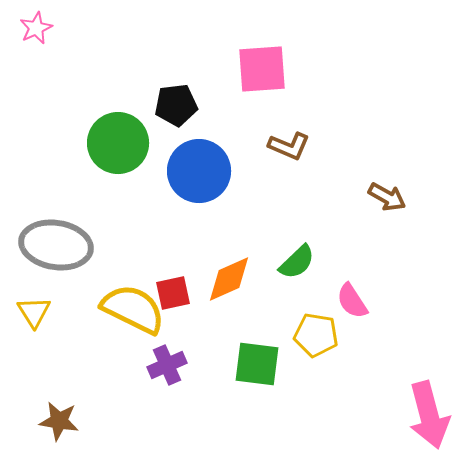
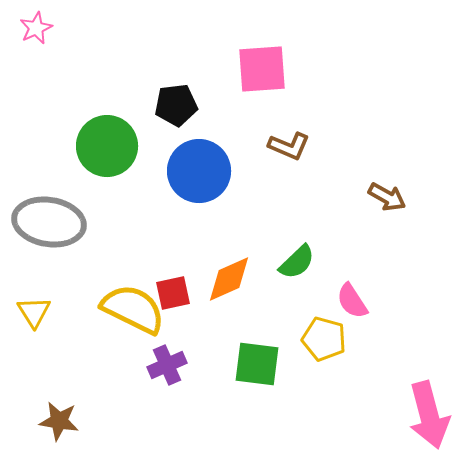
green circle: moved 11 px left, 3 px down
gray ellipse: moved 7 px left, 23 px up
yellow pentagon: moved 8 px right, 4 px down; rotated 6 degrees clockwise
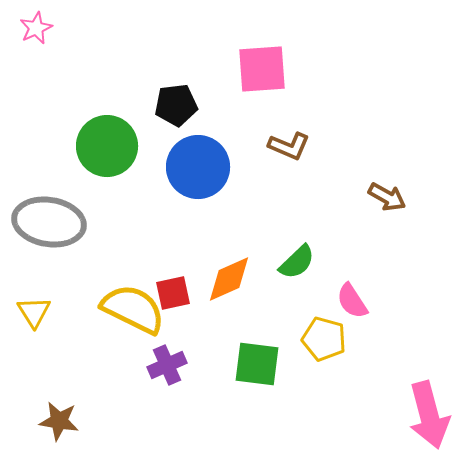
blue circle: moved 1 px left, 4 px up
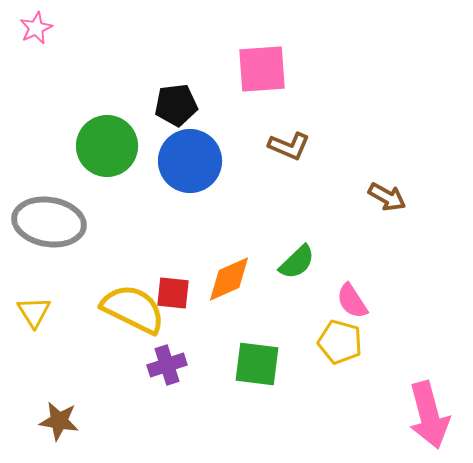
blue circle: moved 8 px left, 6 px up
red square: rotated 18 degrees clockwise
yellow pentagon: moved 16 px right, 3 px down
purple cross: rotated 6 degrees clockwise
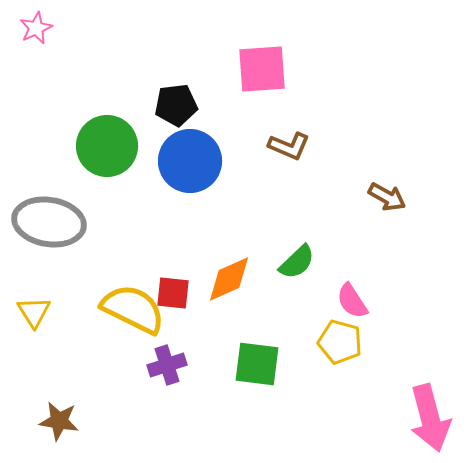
pink arrow: moved 1 px right, 3 px down
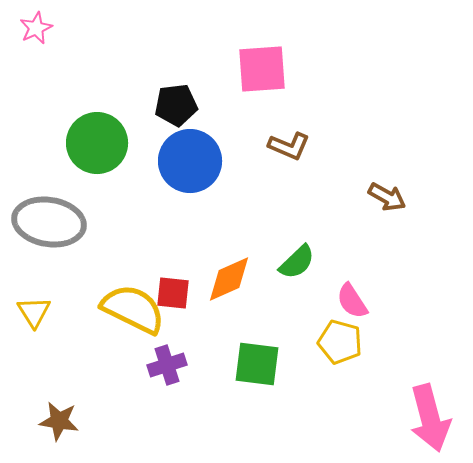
green circle: moved 10 px left, 3 px up
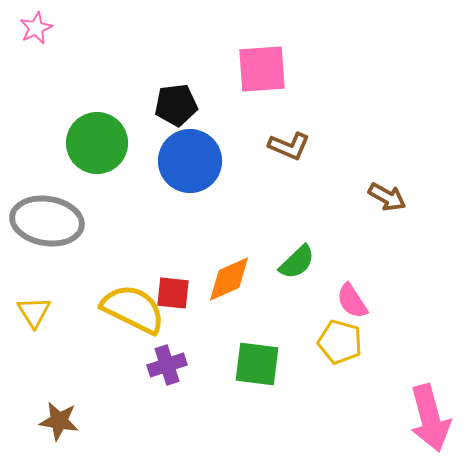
gray ellipse: moved 2 px left, 1 px up
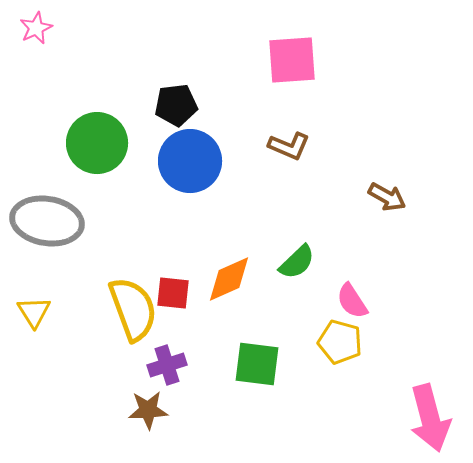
pink square: moved 30 px right, 9 px up
yellow semicircle: rotated 44 degrees clockwise
brown star: moved 89 px right, 11 px up; rotated 12 degrees counterclockwise
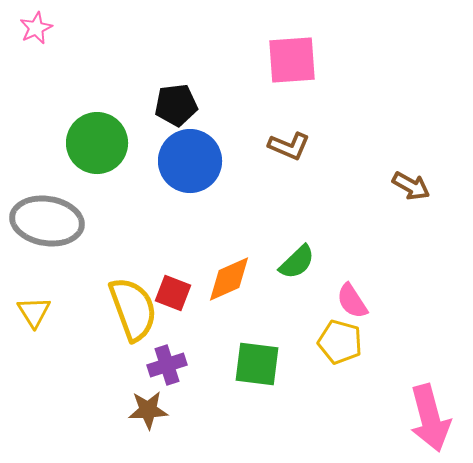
brown arrow: moved 24 px right, 11 px up
red square: rotated 15 degrees clockwise
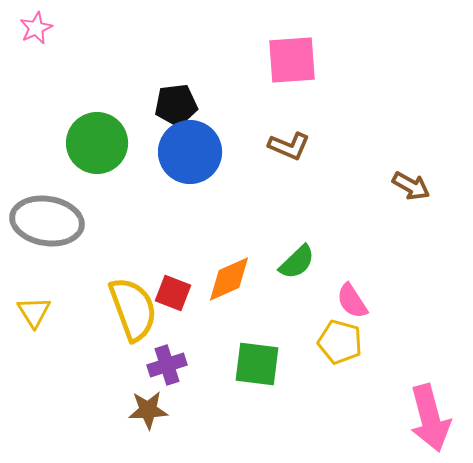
blue circle: moved 9 px up
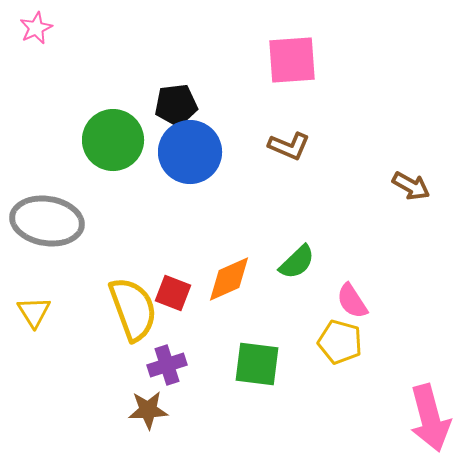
green circle: moved 16 px right, 3 px up
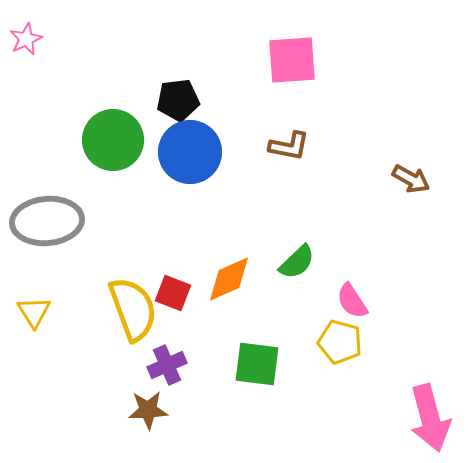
pink star: moved 10 px left, 11 px down
black pentagon: moved 2 px right, 5 px up
brown L-shape: rotated 12 degrees counterclockwise
brown arrow: moved 7 px up
gray ellipse: rotated 14 degrees counterclockwise
purple cross: rotated 6 degrees counterclockwise
